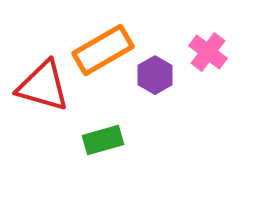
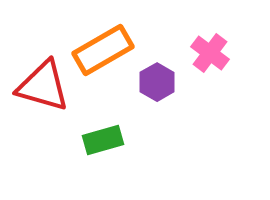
pink cross: moved 2 px right, 1 px down
purple hexagon: moved 2 px right, 7 px down
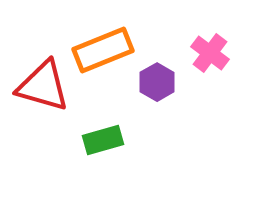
orange rectangle: rotated 8 degrees clockwise
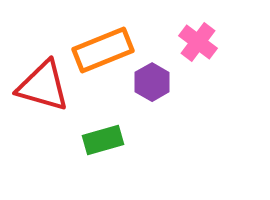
pink cross: moved 12 px left, 11 px up
purple hexagon: moved 5 px left
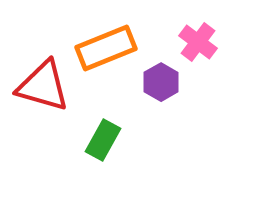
orange rectangle: moved 3 px right, 2 px up
purple hexagon: moved 9 px right
green rectangle: rotated 45 degrees counterclockwise
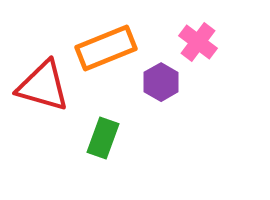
green rectangle: moved 2 px up; rotated 9 degrees counterclockwise
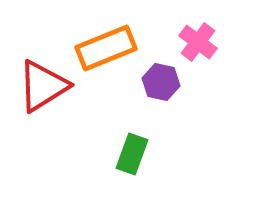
purple hexagon: rotated 18 degrees counterclockwise
red triangle: rotated 48 degrees counterclockwise
green rectangle: moved 29 px right, 16 px down
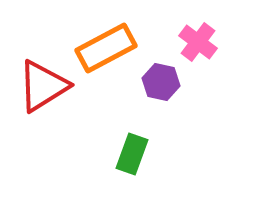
orange rectangle: rotated 6 degrees counterclockwise
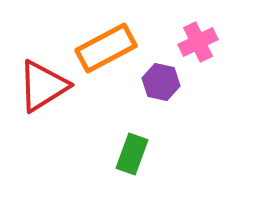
pink cross: rotated 27 degrees clockwise
